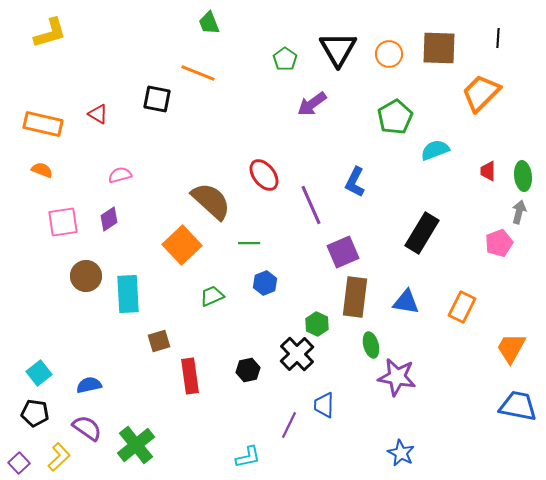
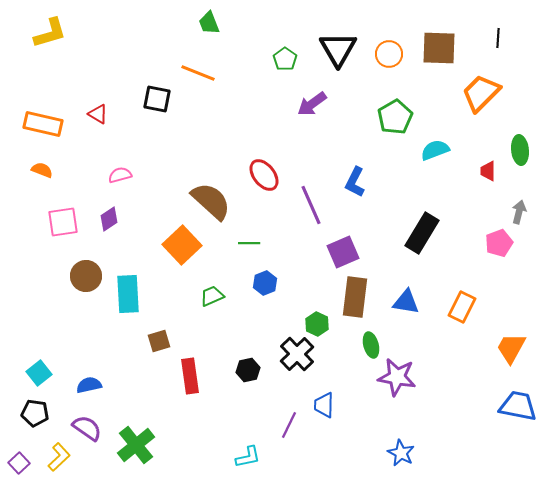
green ellipse at (523, 176): moved 3 px left, 26 px up
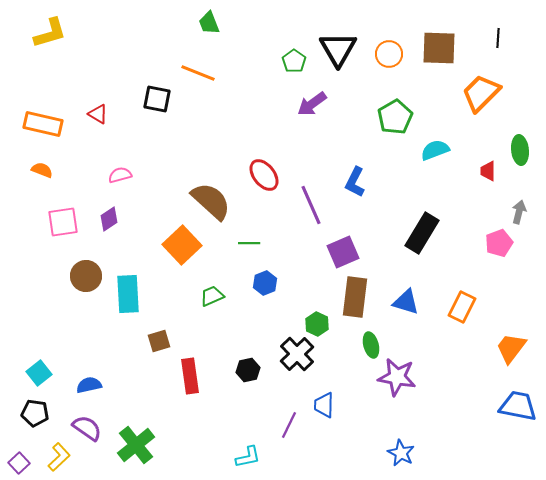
green pentagon at (285, 59): moved 9 px right, 2 px down
blue triangle at (406, 302): rotated 8 degrees clockwise
orange trapezoid at (511, 348): rotated 8 degrees clockwise
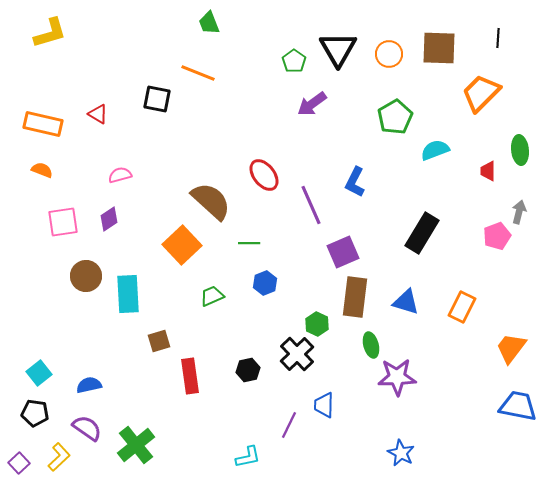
pink pentagon at (499, 243): moved 2 px left, 7 px up
purple star at (397, 377): rotated 12 degrees counterclockwise
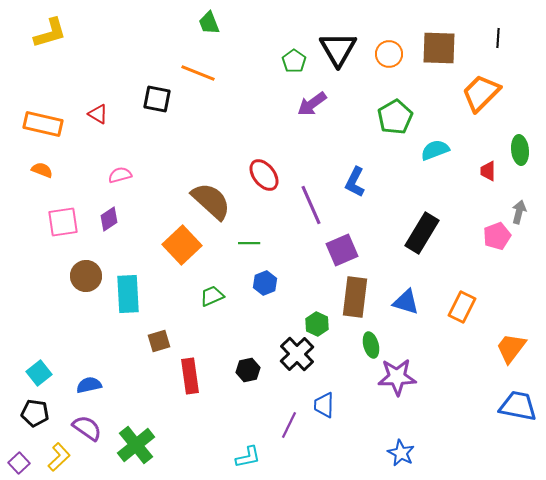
purple square at (343, 252): moved 1 px left, 2 px up
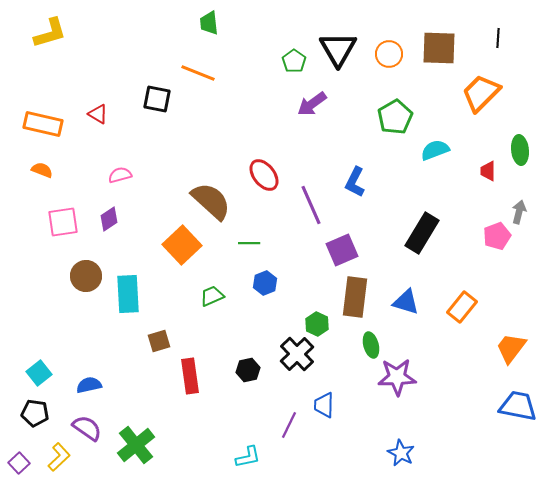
green trapezoid at (209, 23): rotated 15 degrees clockwise
orange rectangle at (462, 307): rotated 12 degrees clockwise
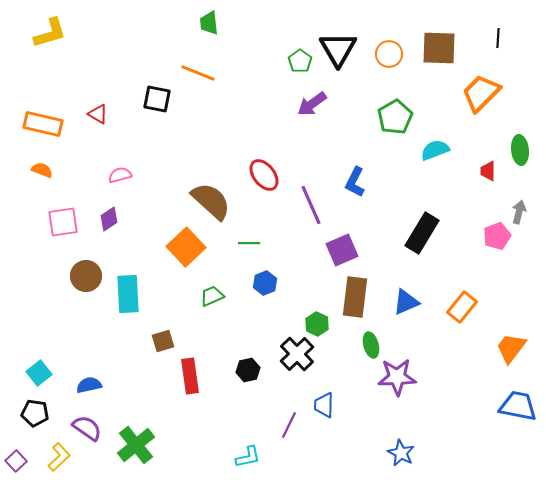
green pentagon at (294, 61): moved 6 px right
orange square at (182, 245): moved 4 px right, 2 px down
blue triangle at (406, 302): rotated 40 degrees counterclockwise
brown square at (159, 341): moved 4 px right
purple square at (19, 463): moved 3 px left, 2 px up
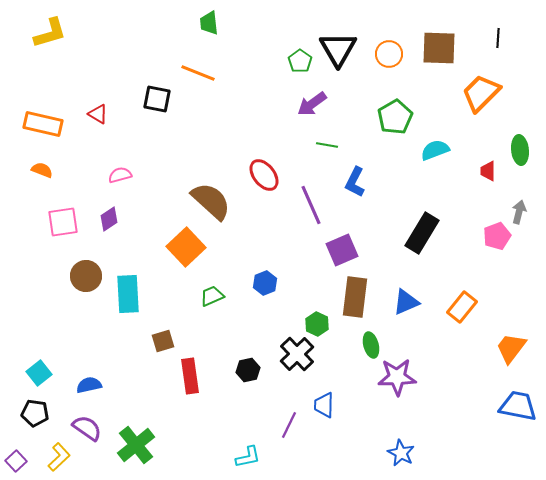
green line at (249, 243): moved 78 px right, 98 px up; rotated 10 degrees clockwise
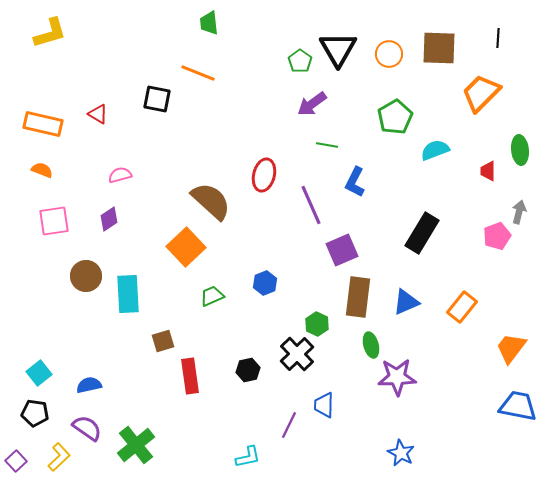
red ellipse at (264, 175): rotated 52 degrees clockwise
pink square at (63, 222): moved 9 px left, 1 px up
brown rectangle at (355, 297): moved 3 px right
